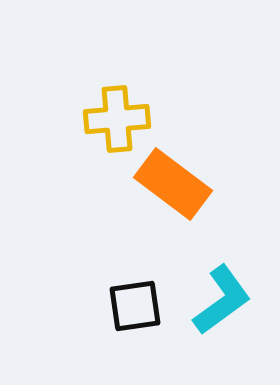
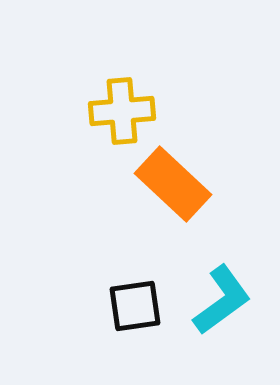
yellow cross: moved 5 px right, 8 px up
orange rectangle: rotated 6 degrees clockwise
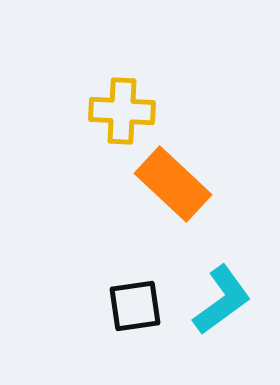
yellow cross: rotated 8 degrees clockwise
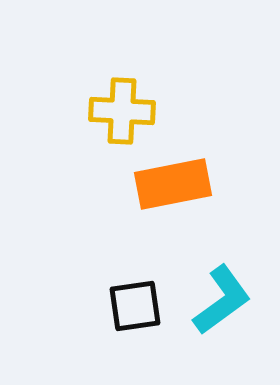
orange rectangle: rotated 54 degrees counterclockwise
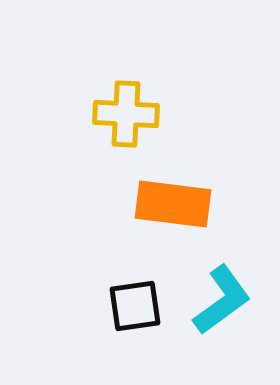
yellow cross: moved 4 px right, 3 px down
orange rectangle: moved 20 px down; rotated 18 degrees clockwise
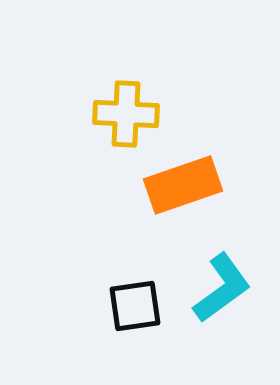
orange rectangle: moved 10 px right, 19 px up; rotated 26 degrees counterclockwise
cyan L-shape: moved 12 px up
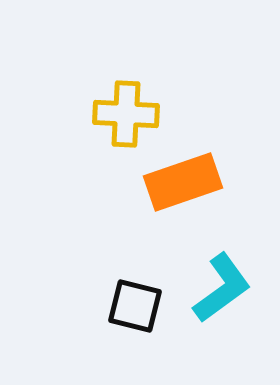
orange rectangle: moved 3 px up
black square: rotated 22 degrees clockwise
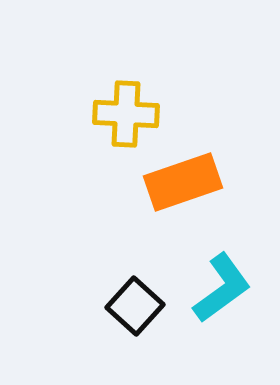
black square: rotated 28 degrees clockwise
